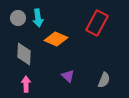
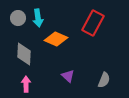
red rectangle: moved 4 px left
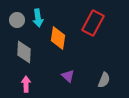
gray circle: moved 1 px left, 2 px down
orange diamond: moved 2 px right, 1 px up; rotated 75 degrees clockwise
gray diamond: moved 2 px up
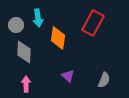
gray circle: moved 1 px left, 5 px down
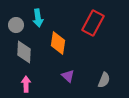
orange diamond: moved 5 px down
